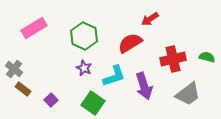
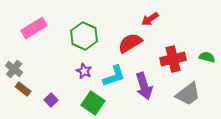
purple star: moved 3 px down
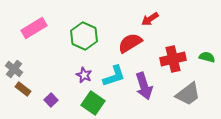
purple star: moved 4 px down
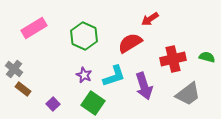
purple square: moved 2 px right, 4 px down
